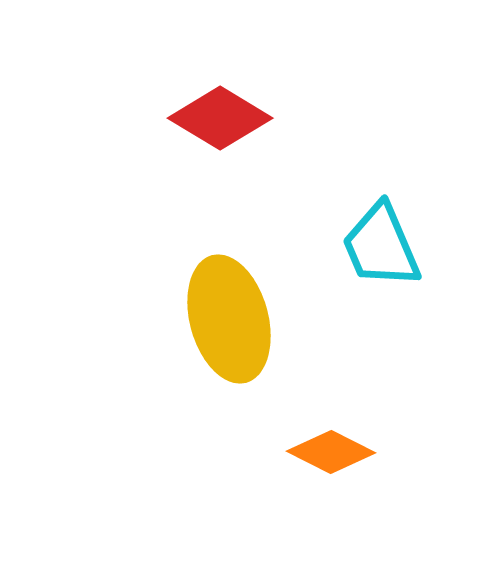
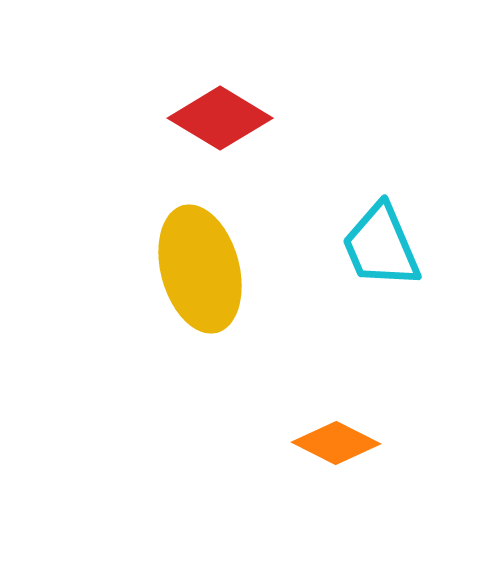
yellow ellipse: moved 29 px left, 50 px up
orange diamond: moved 5 px right, 9 px up
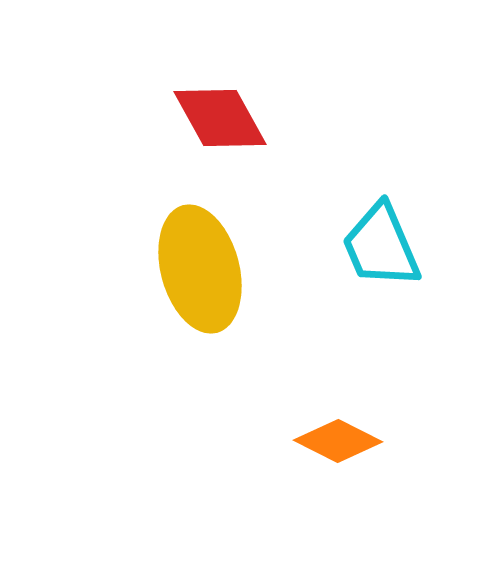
red diamond: rotated 30 degrees clockwise
orange diamond: moved 2 px right, 2 px up
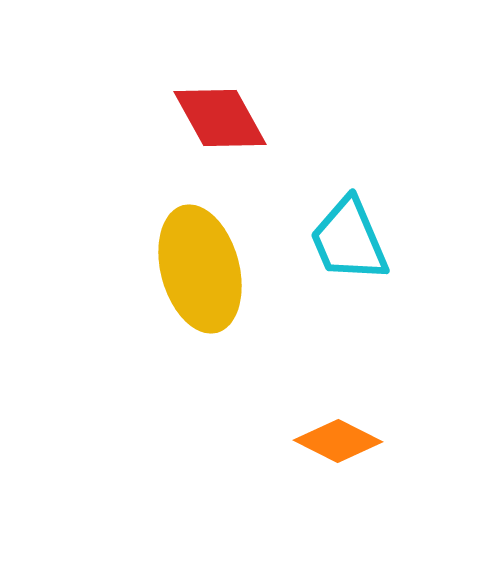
cyan trapezoid: moved 32 px left, 6 px up
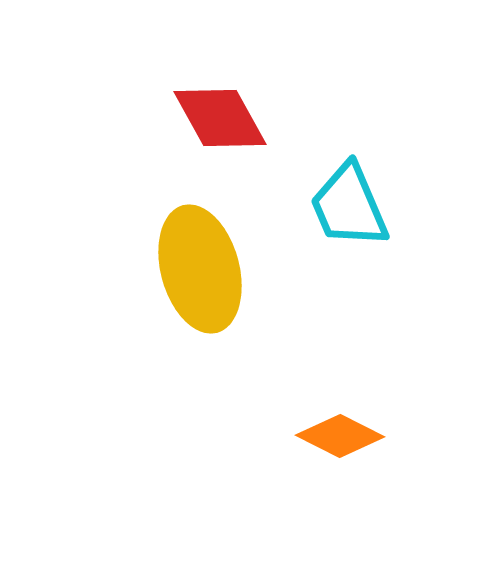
cyan trapezoid: moved 34 px up
orange diamond: moved 2 px right, 5 px up
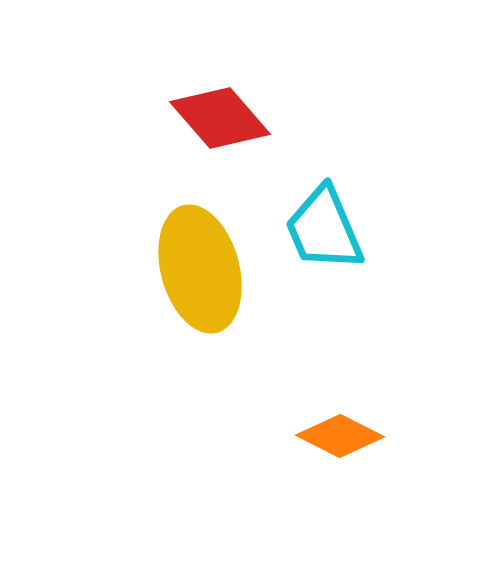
red diamond: rotated 12 degrees counterclockwise
cyan trapezoid: moved 25 px left, 23 px down
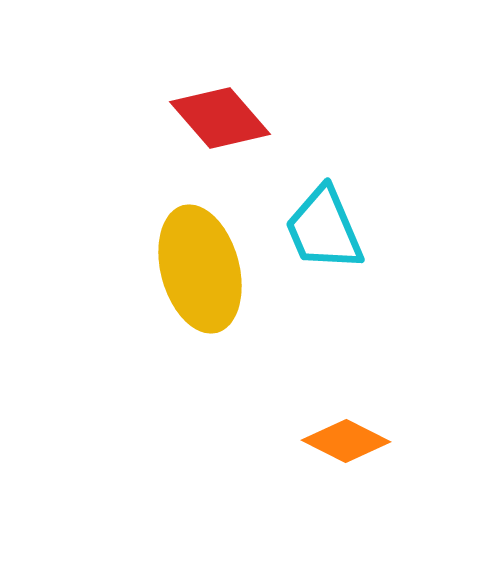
orange diamond: moved 6 px right, 5 px down
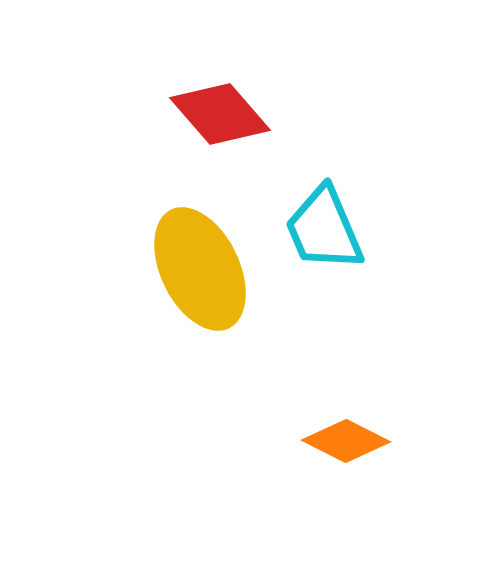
red diamond: moved 4 px up
yellow ellipse: rotated 11 degrees counterclockwise
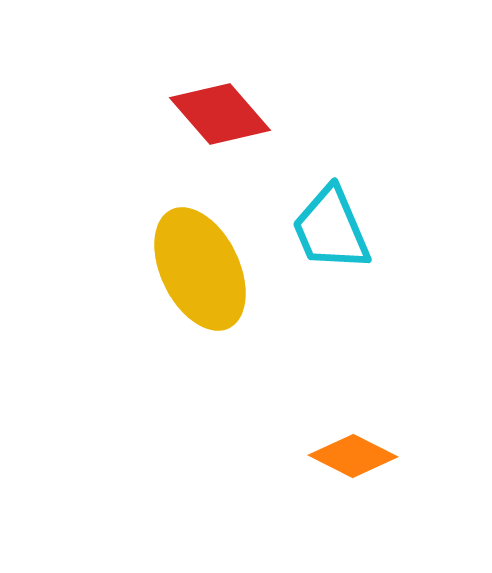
cyan trapezoid: moved 7 px right
orange diamond: moved 7 px right, 15 px down
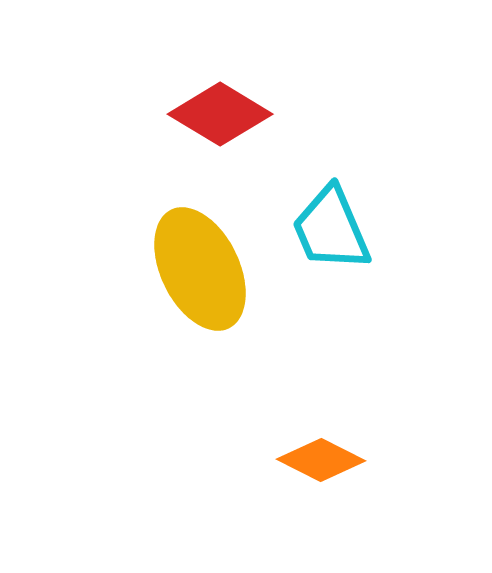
red diamond: rotated 18 degrees counterclockwise
orange diamond: moved 32 px left, 4 px down
